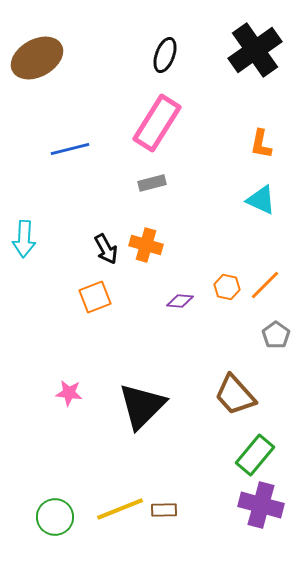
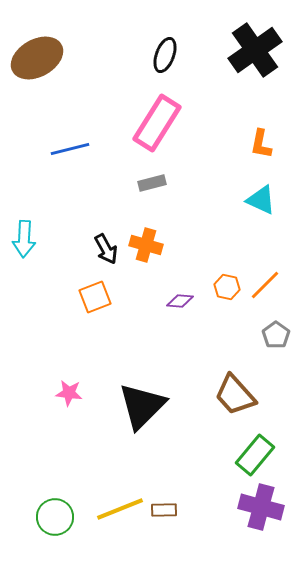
purple cross: moved 2 px down
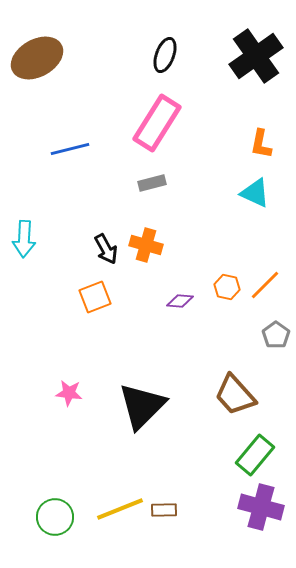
black cross: moved 1 px right, 6 px down
cyan triangle: moved 6 px left, 7 px up
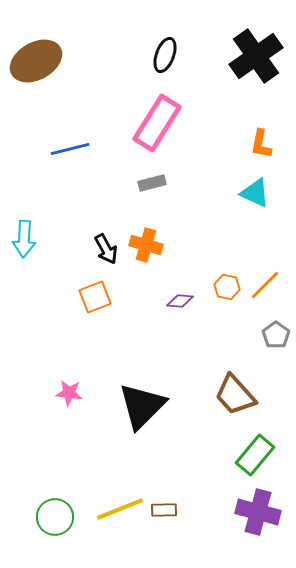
brown ellipse: moved 1 px left, 3 px down
purple cross: moved 3 px left, 5 px down
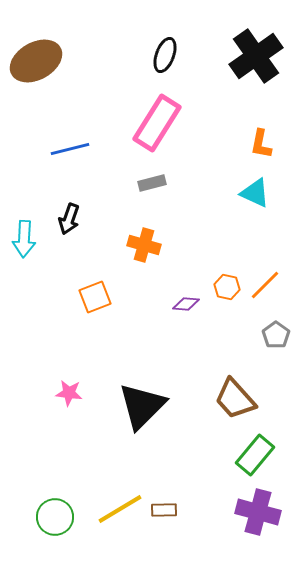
orange cross: moved 2 px left
black arrow: moved 37 px left, 30 px up; rotated 48 degrees clockwise
purple diamond: moved 6 px right, 3 px down
brown trapezoid: moved 4 px down
yellow line: rotated 9 degrees counterclockwise
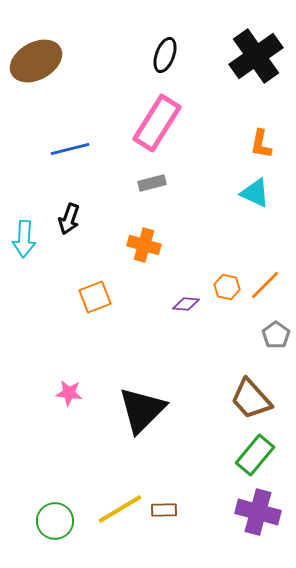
brown trapezoid: moved 16 px right
black triangle: moved 4 px down
green circle: moved 4 px down
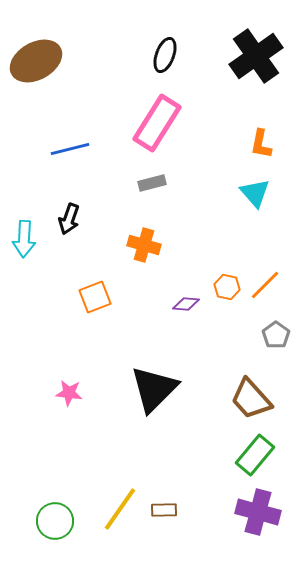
cyan triangle: rotated 24 degrees clockwise
black triangle: moved 12 px right, 21 px up
yellow line: rotated 24 degrees counterclockwise
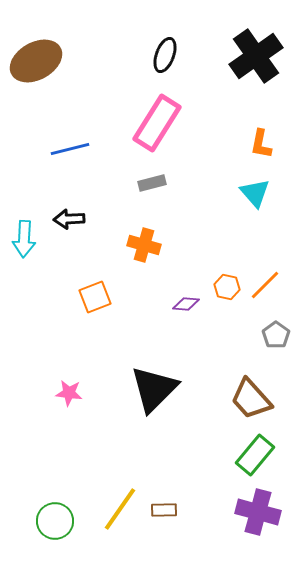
black arrow: rotated 68 degrees clockwise
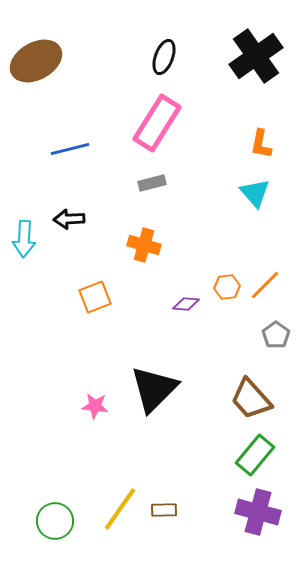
black ellipse: moved 1 px left, 2 px down
orange hexagon: rotated 20 degrees counterclockwise
pink star: moved 26 px right, 13 px down
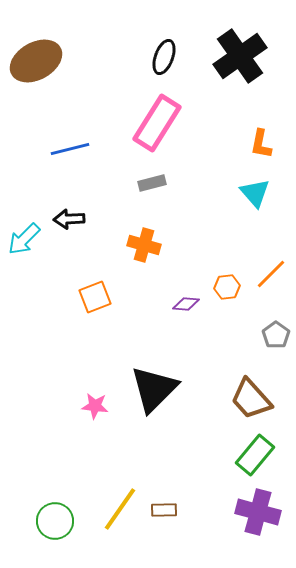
black cross: moved 16 px left
cyan arrow: rotated 42 degrees clockwise
orange line: moved 6 px right, 11 px up
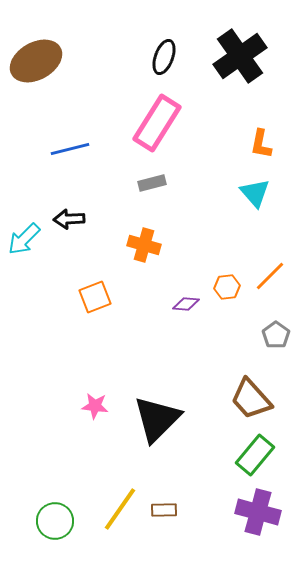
orange line: moved 1 px left, 2 px down
black triangle: moved 3 px right, 30 px down
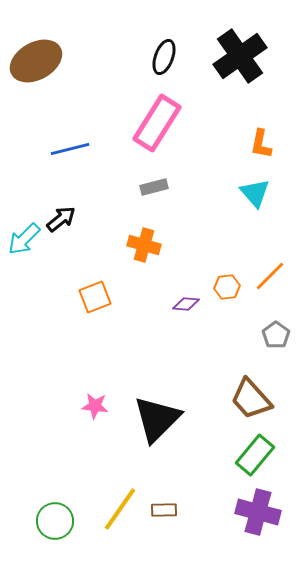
gray rectangle: moved 2 px right, 4 px down
black arrow: moved 8 px left; rotated 144 degrees clockwise
